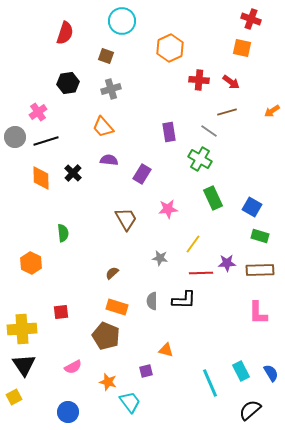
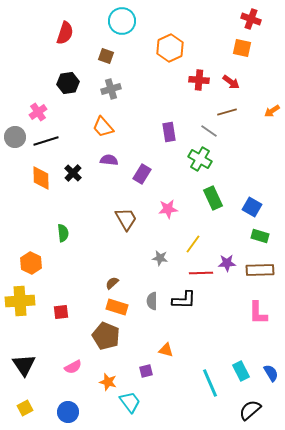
brown semicircle at (112, 273): moved 10 px down
yellow cross at (22, 329): moved 2 px left, 28 px up
yellow square at (14, 397): moved 11 px right, 11 px down
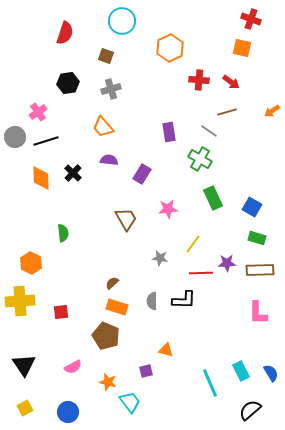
green rectangle at (260, 236): moved 3 px left, 2 px down
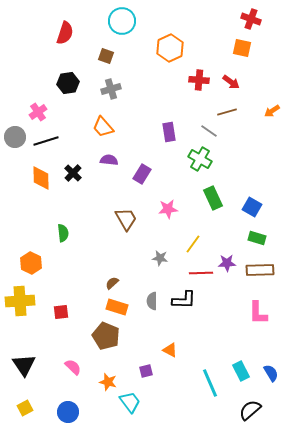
orange triangle at (166, 350): moved 4 px right; rotated 14 degrees clockwise
pink semicircle at (73, 367): rotated 108 degrees counterclockwise
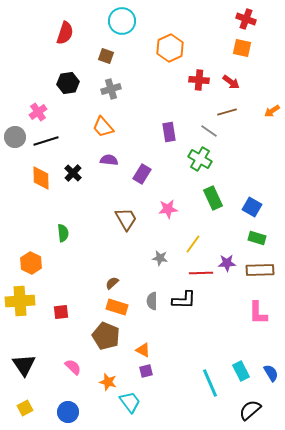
red cross at (251, 19): moved 5 px left
orange triangle at (170, 350): moved 27 px left
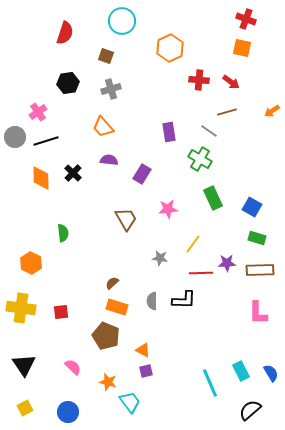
yellow cross at (20, 301): moved 1 px right, 7 px down; rotated 12 degrees clockwise
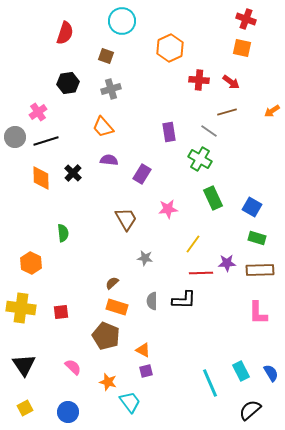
gray star at (160, 258): moved 15 px left
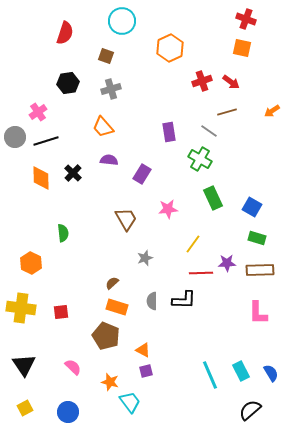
red cross at (199, 80): moved 3 px right, 1 px down; rotated 24 degrees counterclockwise
gray star at (145, 258): rotated 28 degrees counterclockwise
orange star at (108, 382): moved 2 px right
cyan line at (210, 383): moved 8 px up
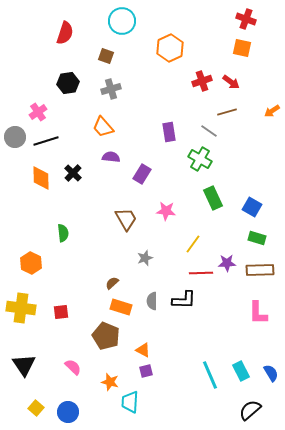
purple semicircle at (109, 160): moved 2 px right, 3 px up
pink star at (168, 209): moved 2 px left, 2 px down; rotated 12 degrees clockwise
orange rectangle at (117, 307): moved 4 px right
cyan trapezoid at (130, 402): rotated 140 degrees counterclockwise
yellow square at (25, 408): moved 11 px right; rotated 21 degrees counterclockwise
